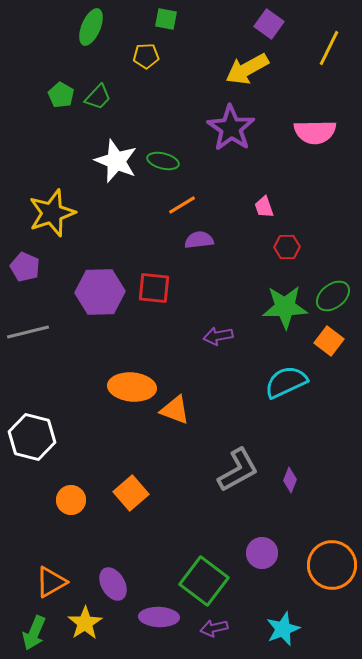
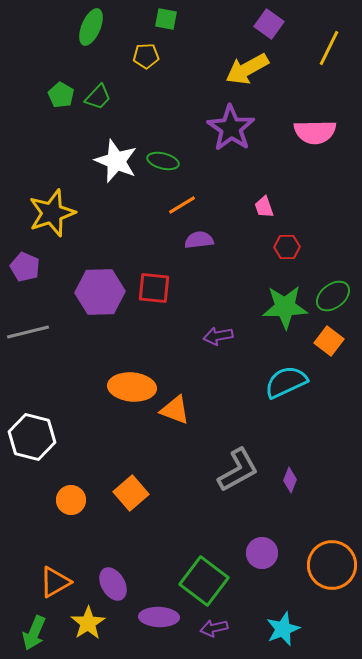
orange triangle at (51, 582): moved 4 px right
yellow star at (85, 623): moved 3 px right
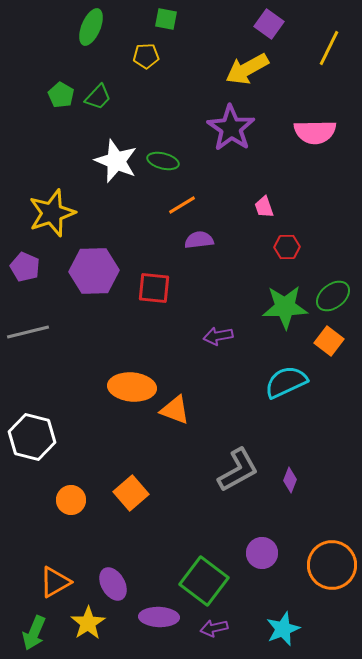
purple hexagon at (100, 292): moved 6 px left, 21 px up
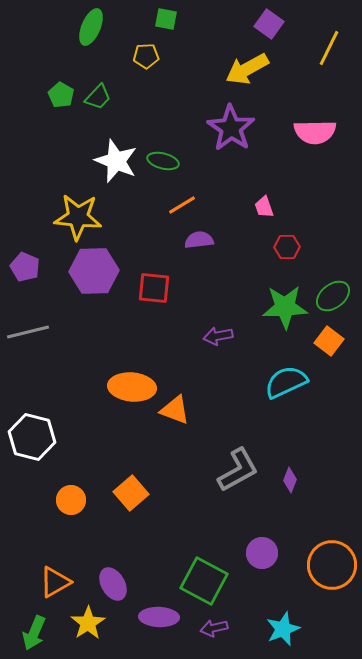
yellow star at (52, 213): moved 26 px right, 4 px down; rotated 24 degrees clockwise
green square at (204, 581): rotated 9 degrees counterclockwise
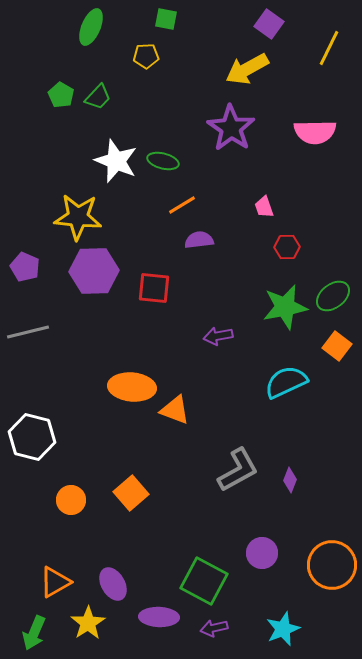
green star at (285, 307): rotated 9 degrees counterclockwise
orange square at (329, 341): moved 8 px right, 5 px down
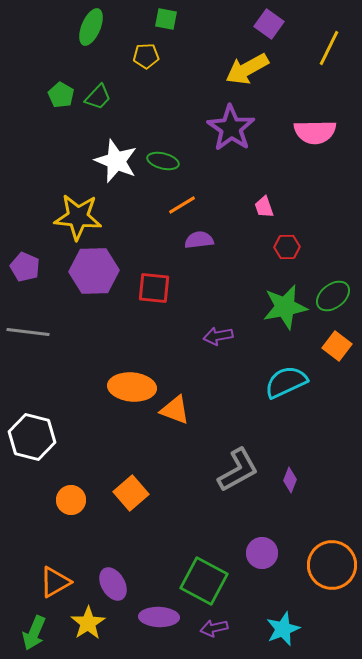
gray line at (28, 332): rotated 21 degrees clockwise
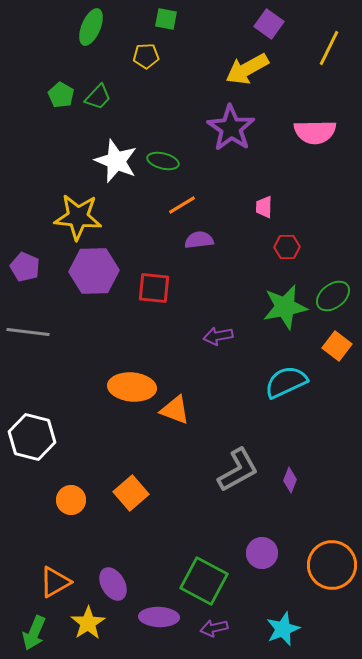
pink trapezoid at (264, 207): rotated 20 degrees clockwise
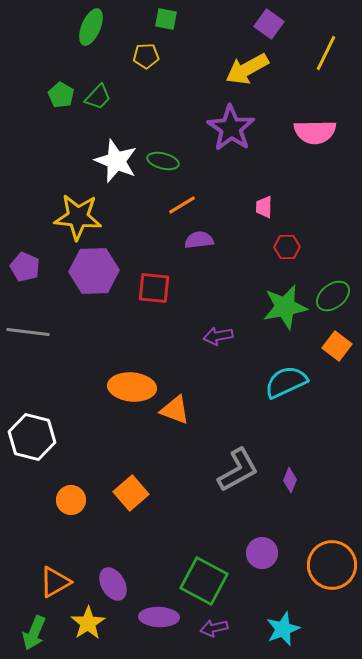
yellow line at (329, 48): moved 3 px left, 5 px down
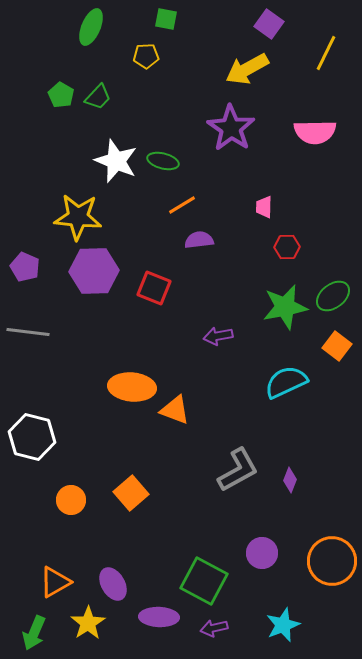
red square at (154, 288): rotated 16 degrees clockwise
orange circle at (332, 565): moved 4 px up
cyan star at (283, 629): moved 4 px up
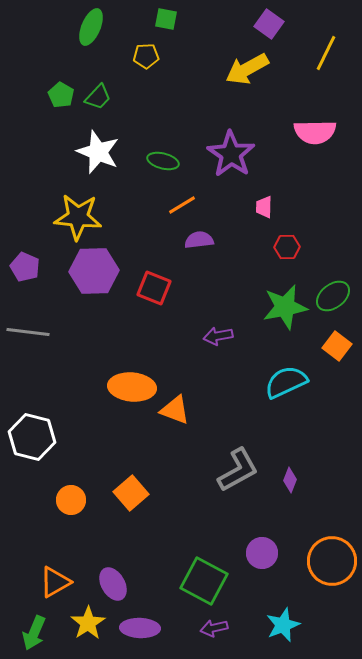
purple star at (231, 128): moved 26 px down
white star at (116, 161): moved 18 px left, 9 px up
purple ellipse at (159, 617): moved 19 px left, 11 px down
